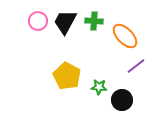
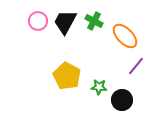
green cross: rotated 24 degrees clockwise
purple line: rotated 12 degrees counterclockwise
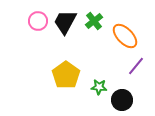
green cross: rotated 24 degrees clockwise
yellow pentagon: moved 1 px left, 1 px up; rotated 8 degrees clockwise
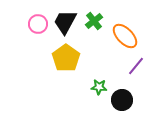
pink circle: moved 3 px down
yellow pentagon: moved 17 px up
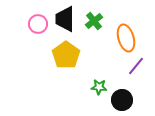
black trapezoid: moved 3 px up; rotated 28 degrees counterclockwise
orange ellipse: moved 1 px right, 2 px down; rotated 28 degrees clockwise
yellow pentagon: moved 3 px up
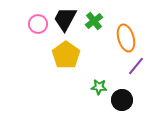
black trapezoid: rotated 28 degrees clockwise
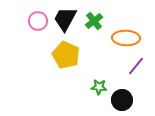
pink circle: moved 3 px up
orange ellipse: rotated 72 degrees counterclockwise
yellow pentagon: rotated 12 degrees counterclockwise
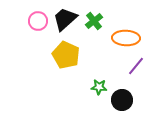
black trapezoid: rotated 20 degrees clockwise
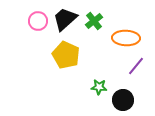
black circle: moved 1 px right
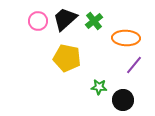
yellow pentagon: moved 1 px right, 3 px down; rotated 12 degrees counterclockwise
purple line: moved 2 px left, 1 px up
